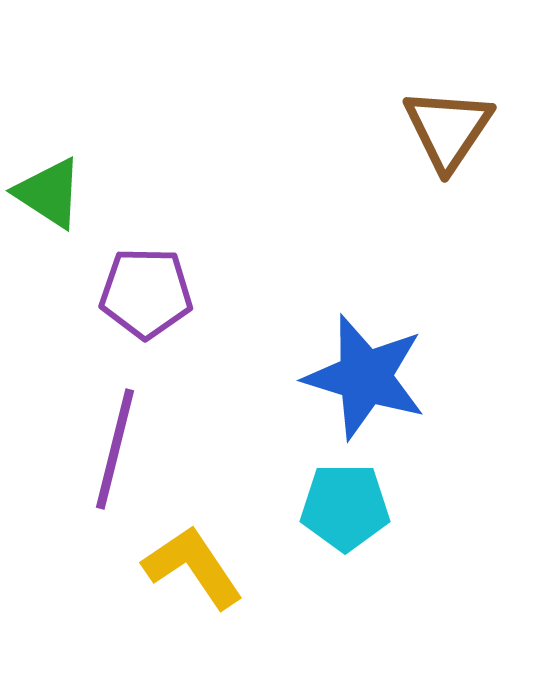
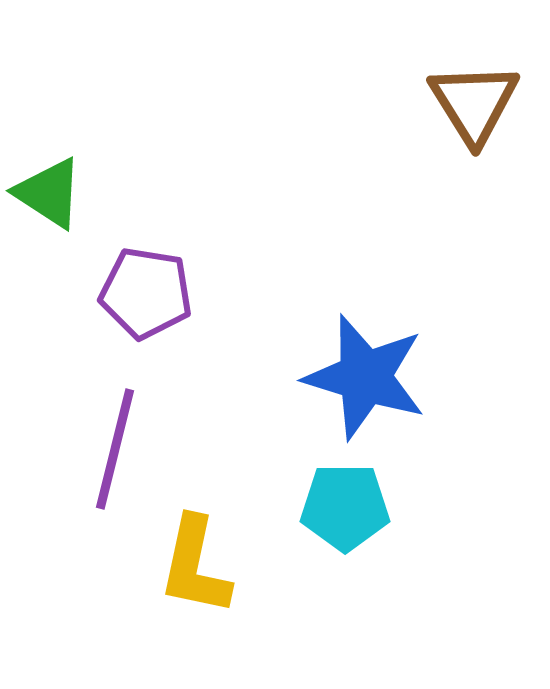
brown triangle: moved 26 px right, 26 px up; rotated 6 degrees counterclockwise
purple pentagon: rotated 8 degrees clockwise
yellow L-shape: moved 2 px right, 1 px up; rotated 134 degrees counterclockwise
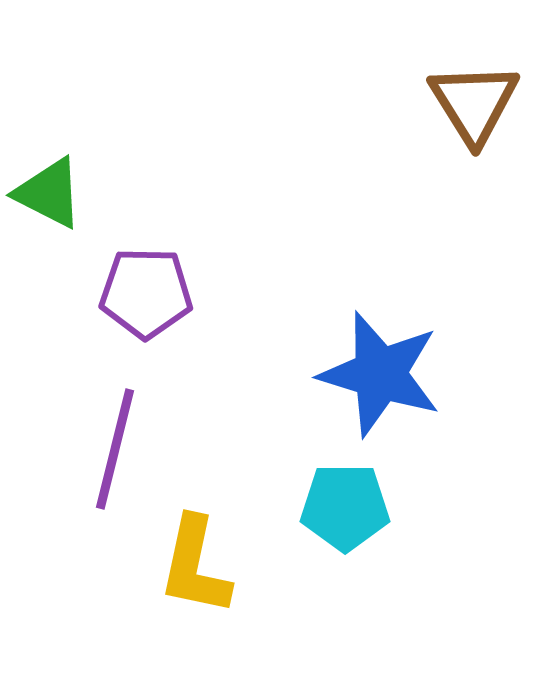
green triangle: rotated 6 degrees counterclockwise
purple pentagon: rotated 8 degrees counterclockwise
blue star: moved 15 px right, 3 px up
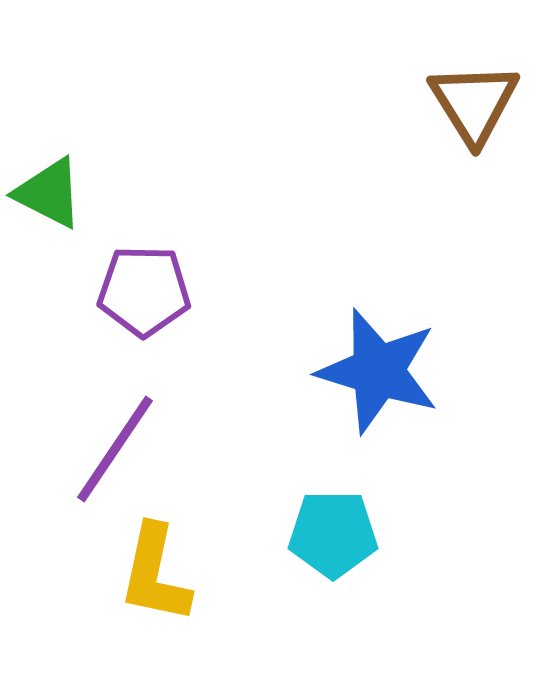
purple pentagon: moved 2 px left, 2 px up
blue star: moved 2 px left, 3 px up
purple line: rotated 20 degrees clockwise
cyan pentagon: moved 12 px left, 27 px down
yellow L-shape: moved 40 px left, 8 px down
